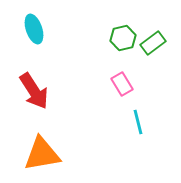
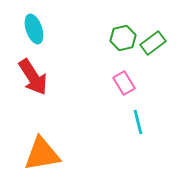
pink rectangle: moved 2 px right, 1 px up
red arrow: moved 1 px left, 14 px up
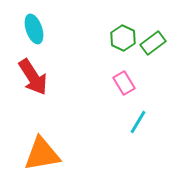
green hexagon: rotated 20 degrees counterclockwise
cyan line: rotated 45 degrees clockwise
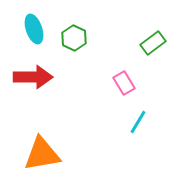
green hexagon: moved 49 px left
red arrow: rotated 57 degrees counterclockwise
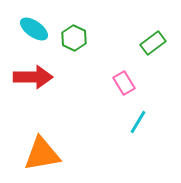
cyan ellipse: rotated 36 degrees counterclockwise
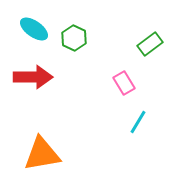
green rectangle: moved 3 px left, 1 px down
